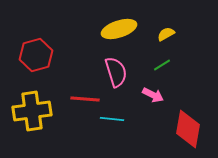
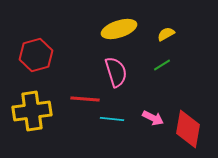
pink arrow: moved 23 px down
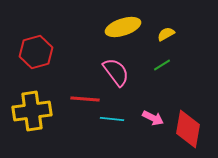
yellow ellipse: moved 4 px right, 2 px up
red hexagon: moved 3 px up
pink semicircle: rotated 20 degrees counterclockwise
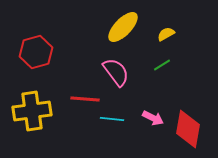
yellow ellipse: rotated 28 degrees counterclockwise
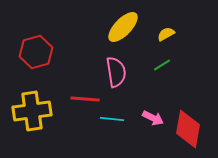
pink semicircle: rotated 28 degrees clockwise
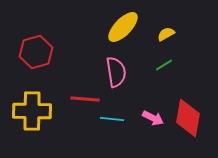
green line: moved 2 px right
yellow cross: rotated 9 degrees clockwise
red diamond: moved 11 px up
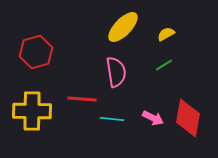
red line: moved 3 px left
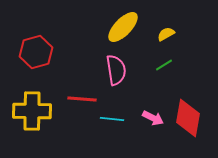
pink semicircle: moved 2 px up
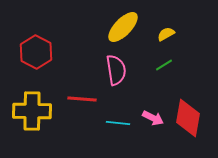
red hexagon: rotated 16 degrees counterclockwise
cyan line: moved 6 px right, 4 px down
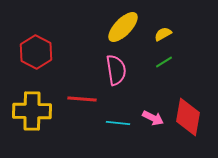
yellow semicircle: moved 3 px left
green line: moved 3 px up
red diamond: moved 1 px up
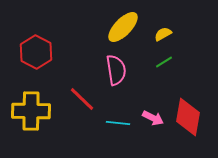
red line: rotated 40 degrees clockwise
yellow cross: moved 1 px left
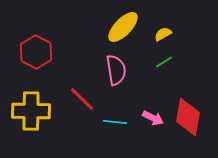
cyan line: moved 3 px left, 1 px up
